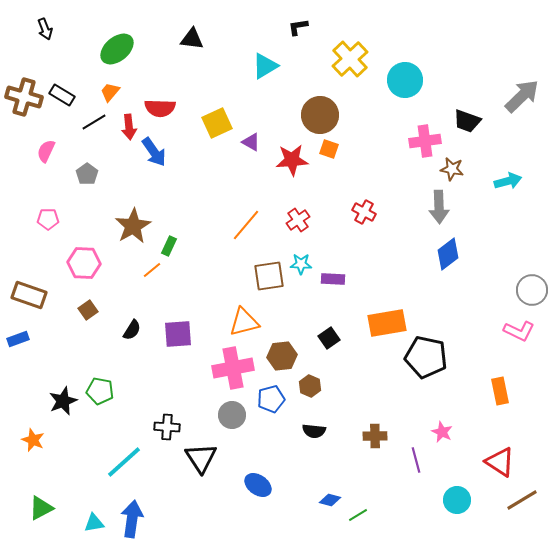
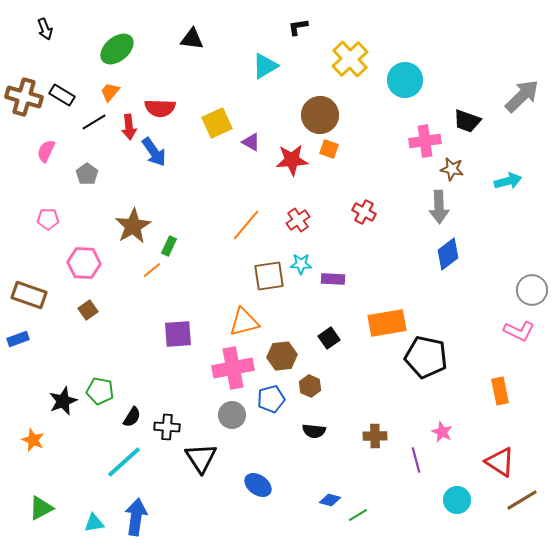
black semicircle at (132, 330): moved 87 px down
blue arrow at (132, 519): moved 4 px right, 2 px up
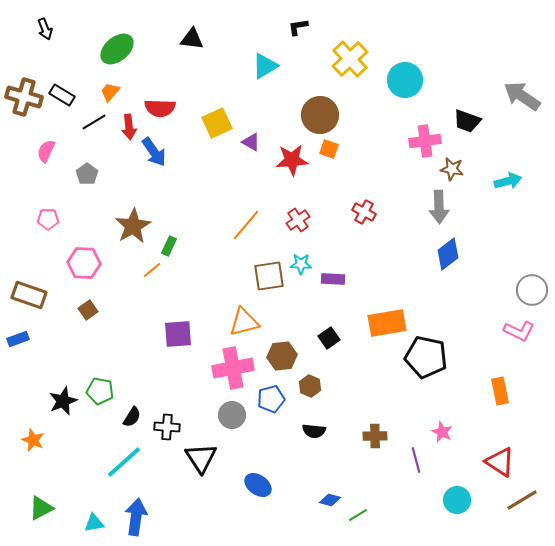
gray arrow at (522, 96): rotated 102 degrees counterclockwise
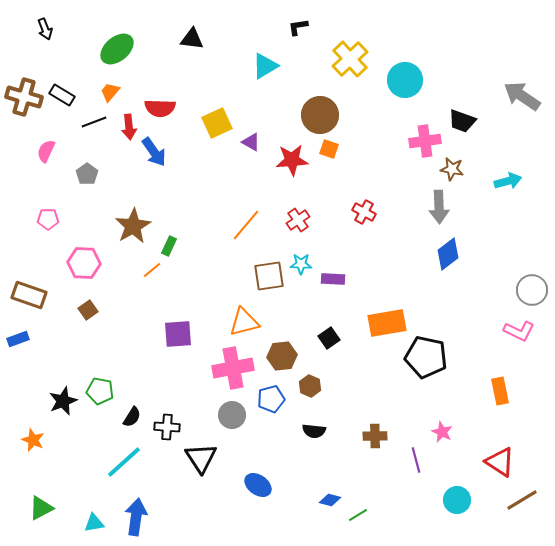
black trapezoid at (467, 121): moved 5 px left
black line at (94, 122): rotated 10 degrees clockwise
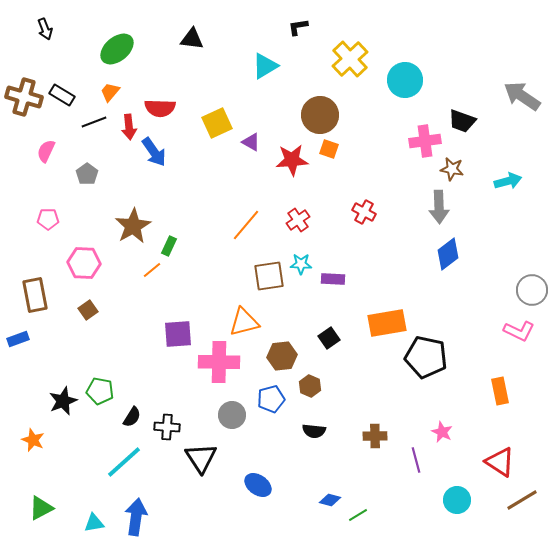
brown rectangle at (29, 295): moved 6 px right; rotated 60 degrees clockwise
pink cross at (233, 368): moved 14 px left, 6 px up; rotated 12 degrees clockwise
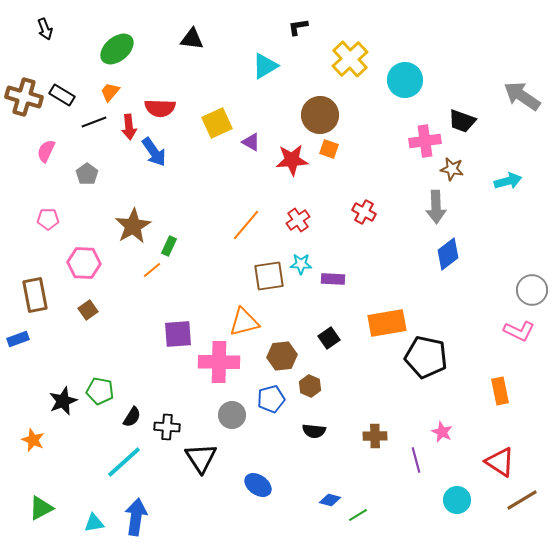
gray arrow at (439, 207): moved 3 px left
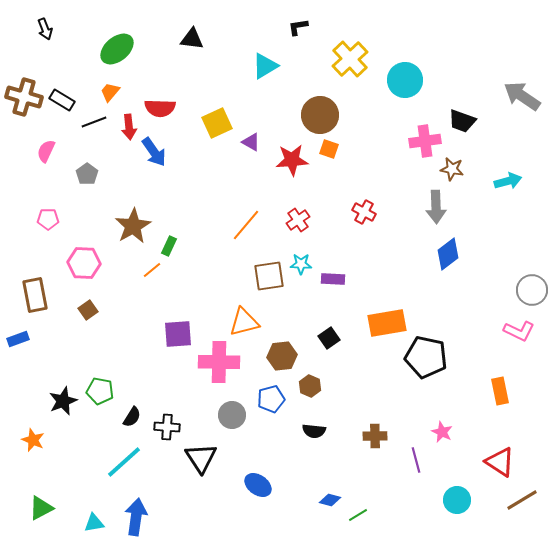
black rectangle at (62, 95): moved 5 px down
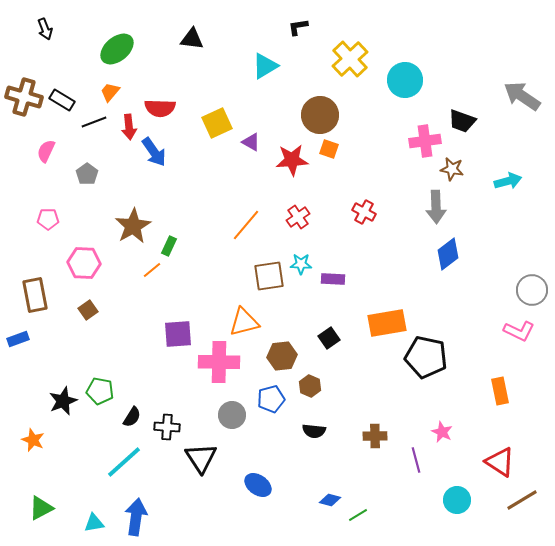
red cross at (298, 220): moved 3 px up
